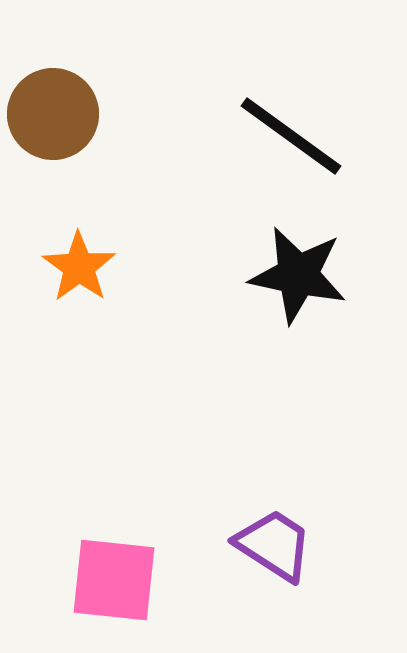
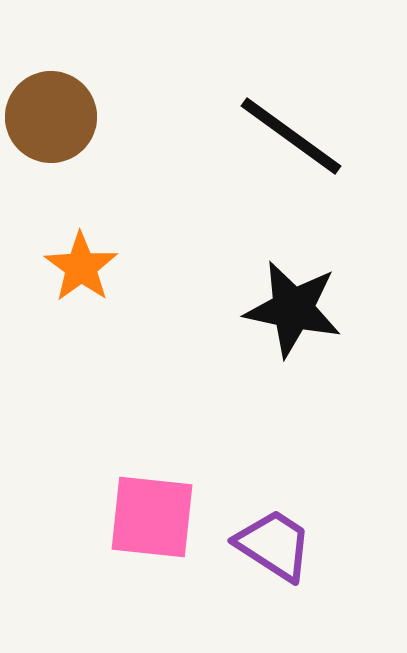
brown circle: moved 2 px left, 3 px down
orange star: moved 2 px right
black star: moved 5 px left, 34 px down
pink square: moved 38 px right, 63 px up
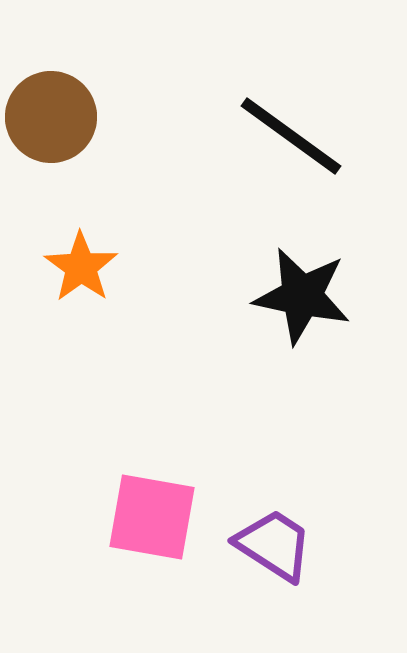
black star: moved 9 px right, 13 px up
pink square: rotated 4 degrees clockwise
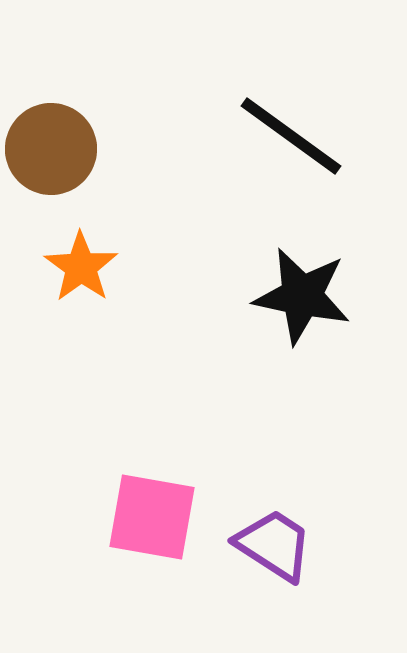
brown circle: moved 32 px down
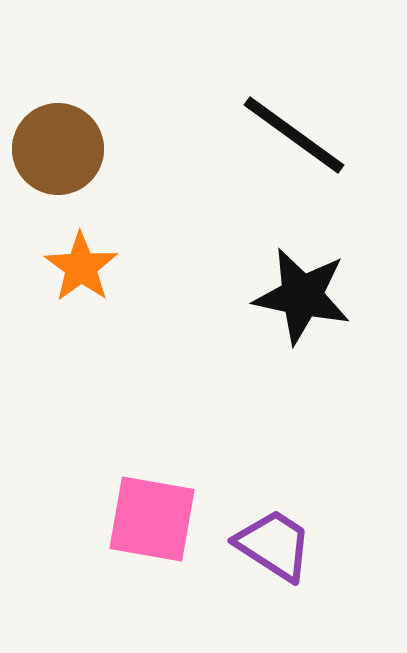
black line: moved 3 px right, 1 px up
brown circle: moved 7 px right
pink square: moved 2 px down
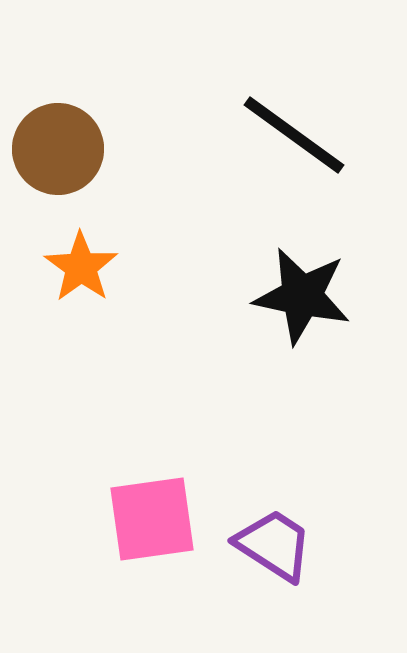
pink square: rotated 18 degrees counterclockwise
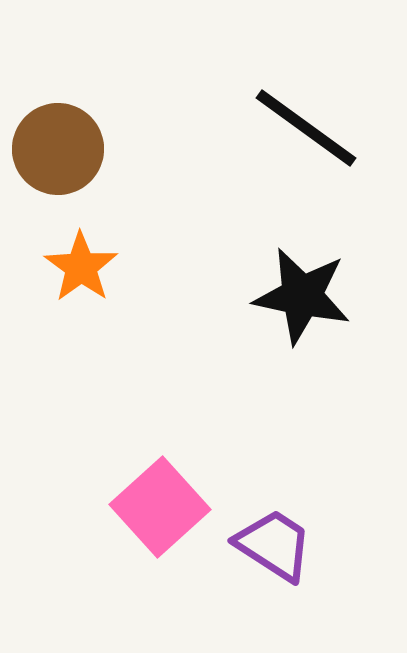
black line: moved 12 px right, 7 px up
pink square: moved 8 px right, 12 px up; rotated 34 degrees counterclockwise
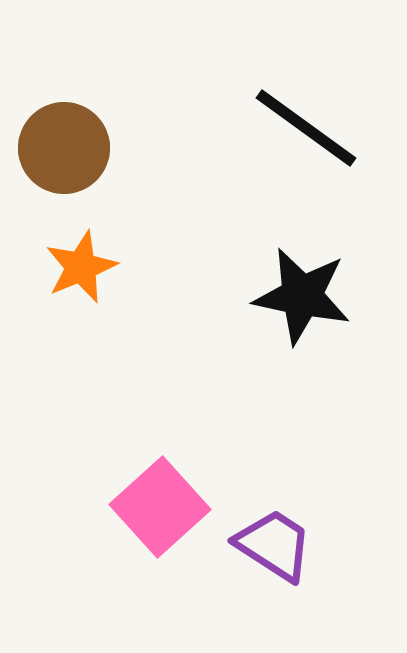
brown circle: moved 6 px right, 1 px up
orange star: rotated 14 degrees clockwise
